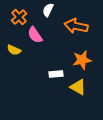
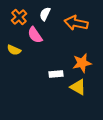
white semicircle: moved 3 px left, 4 px down
orange arrow: moved 3 px up
orange star: moved 3 px down
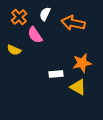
orange arrow: moved 3 px left
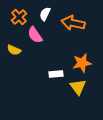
yellow triangle: rotated 24 degrees clockwise
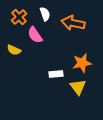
white semicircle: rotated 136 degrees clockwise
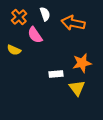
yellow triangle: moved 1 px left, 1 px down
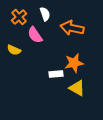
orange arrow: moved 1 px left, 5 px down
orange star: moved 8 px left
yellow triangle: rotated 24 degrees counterclockwise
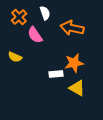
white semicircle: moved 1 px up
yellow semicircle: moved 1 px right, 7 px down
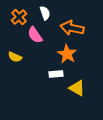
orange star: moved 7 px left, 9 px up; rotated 30 degrees counterclockwise
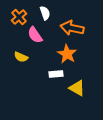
yellow semicircle: moved 6 px right
